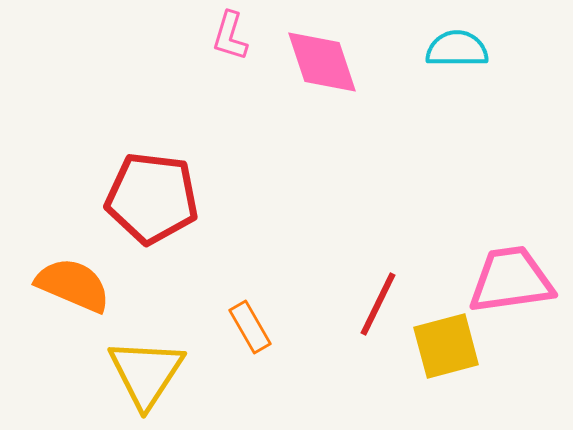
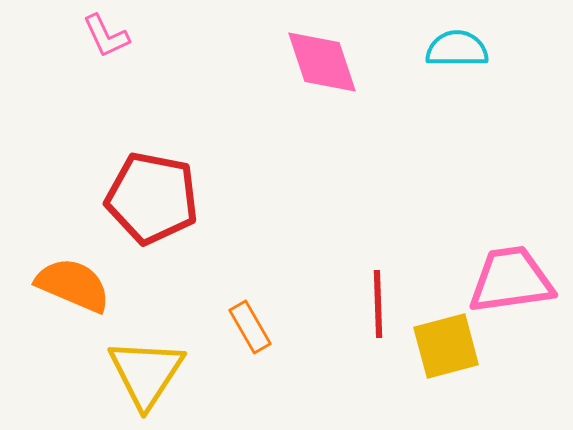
pink L-shape: moved 124 px left; rotated 42 degrees counterclockwise
red pentagon: rotated 4 degrees clockwise
red line: rotated 28 degrees counterclockwise
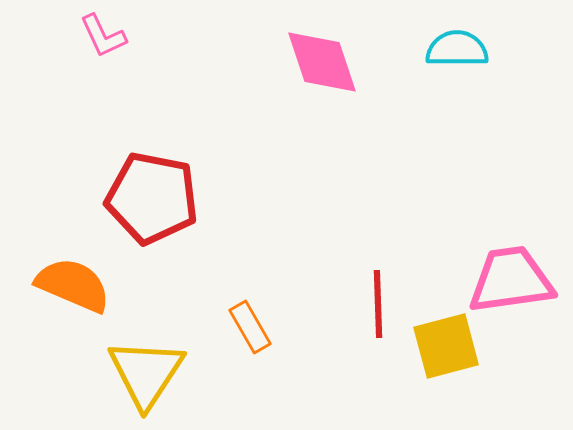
pink L-shape: moved 3 px left
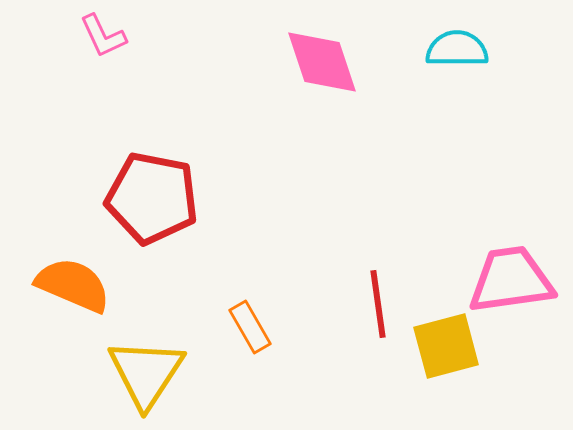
red line: rotated 6 degrees counterclockwise
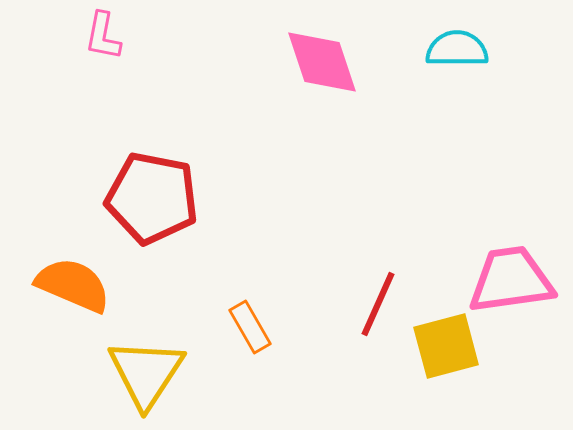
pink L-shape: rotated 36 degrees clockwise
red line: rotated 32 degrees clockwise
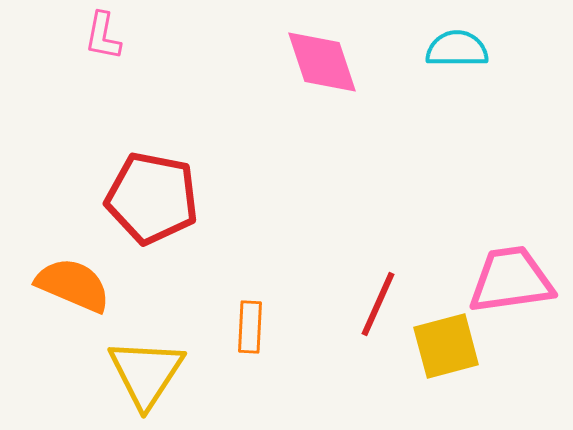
orange rectangle: rotated 33 degrees clockwise
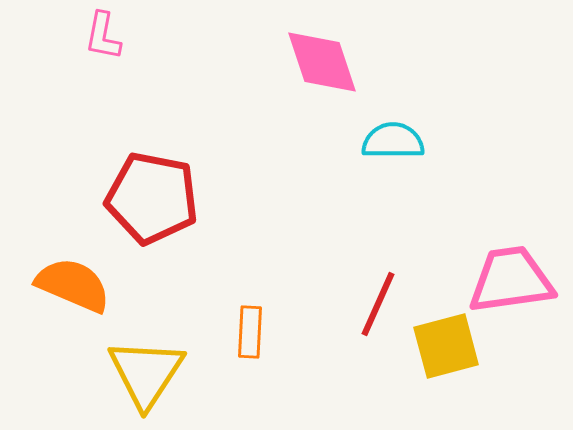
cyan semicircle: moved 64 px left, 92 px down
orange rectangle: moved 5 px down
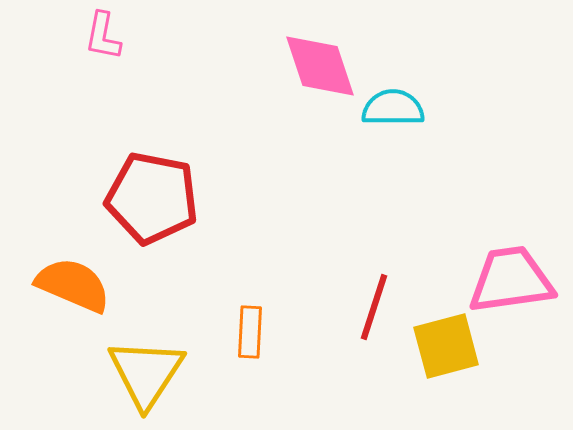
pink diamond: moved 2 px left, 4 px down
cyan semicircle: moved 33 px up
red line: moved 4 px left, 3 px down; rotated 6 degrees counterclockwise
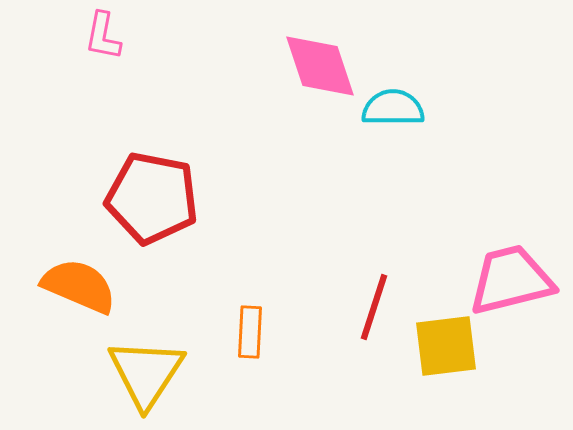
pink trapezoid: rotated 6 degrees counterclockwise
orange semicircle: moved 6 px right, 1 px down
yellow square: rotated 8 degrees clockwise
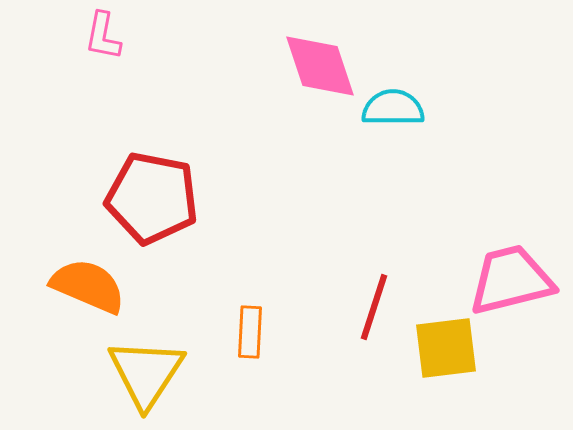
orange semicircle: moved 9 px right
yellow square: moved 2 px down
